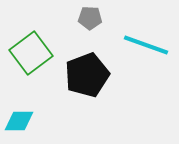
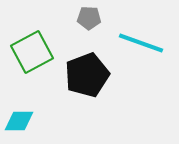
gray pentagon: moved 1 px left
cyan line: moved 5 px left, 2 px up
green square: moved 1 px right, 1 px up; rotated 9 degrees clockwise
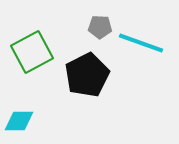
gray pentagon: moved 11 px right, 9 px down
black pentagon: rotated 6 degrees counterclockwise
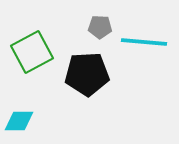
cyan line: moved 3 px right, 1 px up; rotated 15 degrees counterclockwise
black pentagon: moved 1 px up; rotated 24 degrees clockwise
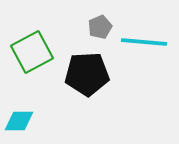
gray pentagon: rotated 25 degrees counterclockwise
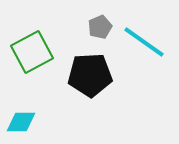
cyan line: rotated 30 degrees clockwise
black pentagon: moved 3 px right, 1 px down
cyan diamond: moved 2 px right, 1 px down
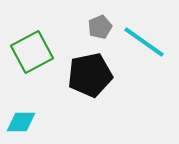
black pentagon: rotated 9 degrees counterclockwise
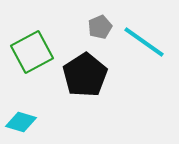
black pentagon: moved 5 px left; rotated 21 degrees counterclockwise
cyan diamond: rotated 16 degrees clockwise
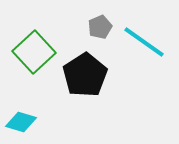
green square: moved 2 px right; rotated 15 degrees counterclockwise
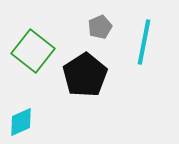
cyan line: rotated 66 degrees clockwise
green square: moved 1 px left, 1 px up; rotated 9 degrees counterclockwise
cyan diamond: rotated 40 degrees counterclockwise
